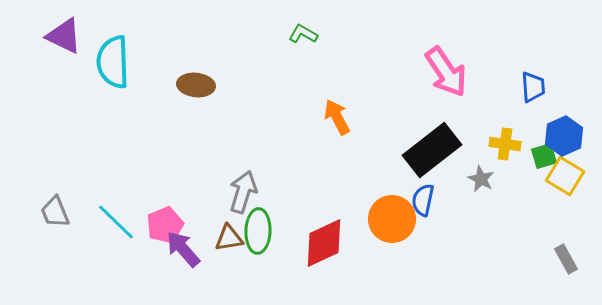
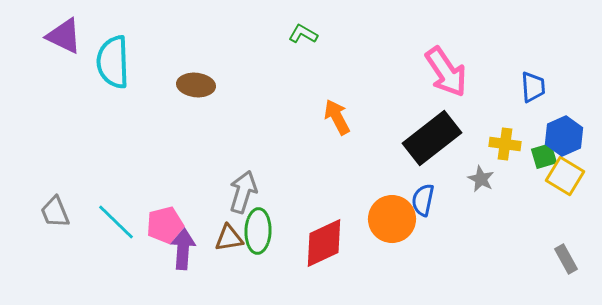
black rectangle: moved 12 px up
pink pentagon: rotated 9 degrees clockwise
purple arrow: rotated 45 degrees clockwise
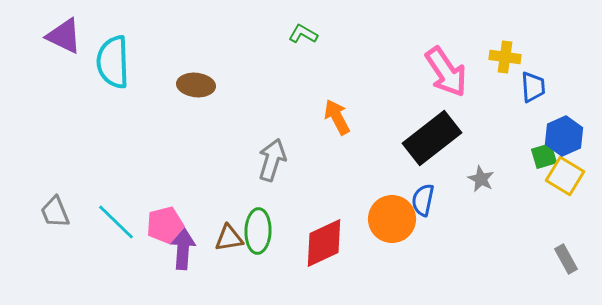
yellow cross: moved 87 px up
gray arrow: moved 29 px right, 32 px up
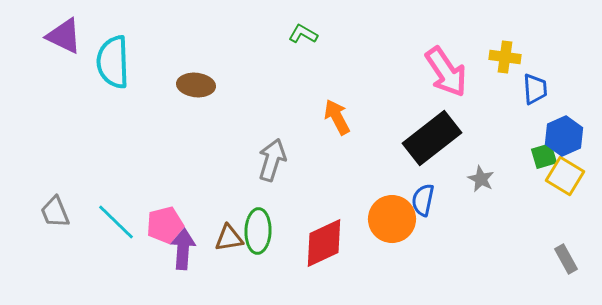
blue trapezoid: moved 2 px right, 2 px down
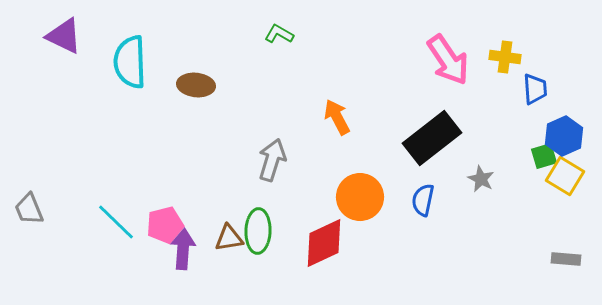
green L-shape: moved 24 px left
cyan semicircle: moved 17 px right
pink arrow: moved 2 px right, 12 px up
gray trapezoid: moved 26 px left, 3 px up
orange circle: moved 32 px left, 22 px up
gray rectangle: rotated 56 degrees counterclockwise
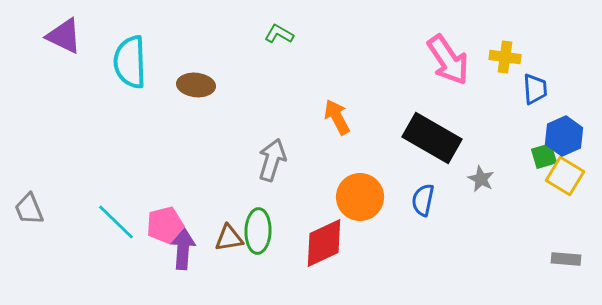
black rectangle: rotated 68 degrees clockwise
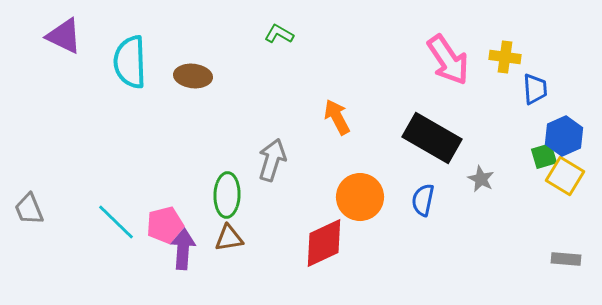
brown ellipse: moved 3 px left, 9 px up
green ellipse: moved 31 px left, 36 px up
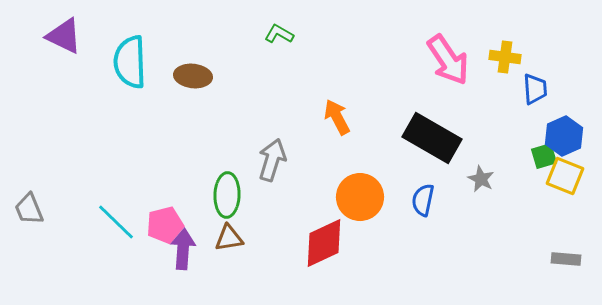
yellow square: rotated 9 degrees counterclockwise
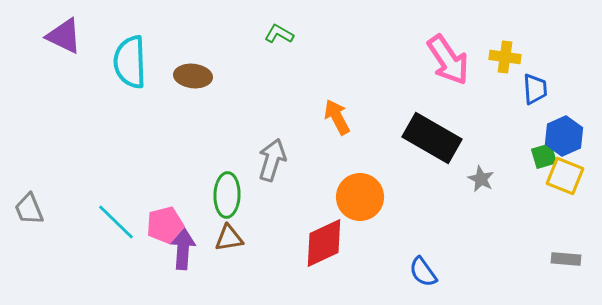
blue semicircle: moved 72 px down; rotated 48 degrees counterclockwise
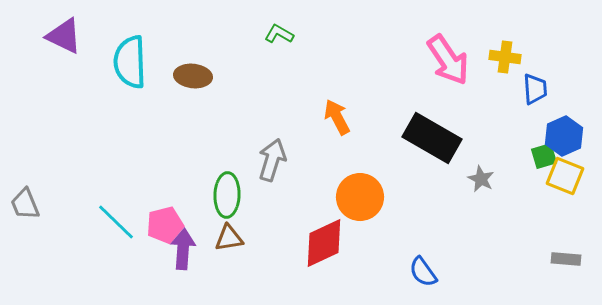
gray trapezoid: moved 4 px left, 5 px up
